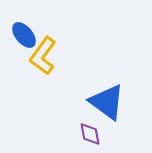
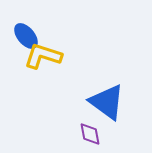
blue ellipse: moved 2 px right, 1 px down
yellow L-shape: rotated 72 degrees clockwise
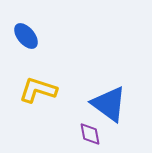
yellow L-shape: moved 5 px left, 34 px down
blue triangle: moved 2 px right, 2 px down
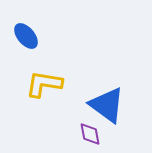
yellow L-shape: moved 6 px right, 6 px up; rotated 9 degrees counterclockwise
blue triangle: moved 2 px left, 1 px down
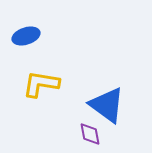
blue ellipse: rotated 68 degrees counterclockwise
yellow L-shape: moved 3 px left
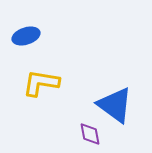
yellow L-shape: moved 1 px up
blue triangle: moved 8 px right
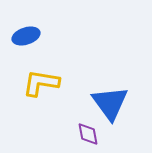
blue triangle: moved 5 px left, 2 px up; rotated 18 degrees clockwise
purple diamond: moved 2 px left
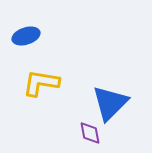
blue triangle: rotated 21 degrees clockwise
purple diamond: moved 2 px right, 1 px up
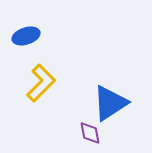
yellow L-shape: rotated 126 degrees clockwise
blue triangle: rotated 12 degrees clockwise
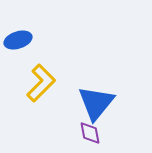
blue ellipse: moved 8 px left, 4 px down
blue triangle: moved 14 px left; rotated 18 degrees counterclockwise
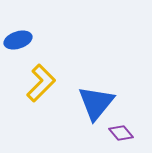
purple diamond: moved 31 px right; rotated 30 degrees counterclockwise
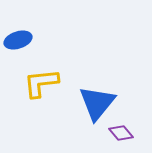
yellow L-shape: rotated 141 degrees counterclockwise
blue triangle: moved 1 px right
